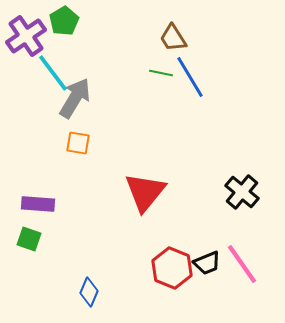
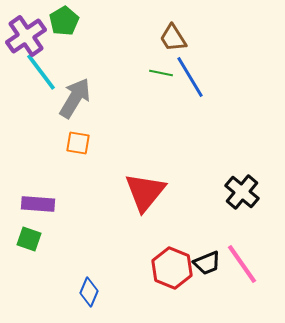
cyan line: moved 12 px left, 1 px up
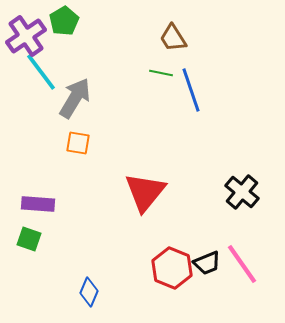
blue line: moved 1 px right, 13 px down; rotated 12 degrees clockwise
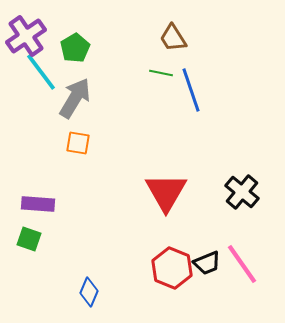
green pentagon: moved 11 px right, 27 px down
red triangle: moved 21 px right; rotated 9 degrees counterclockwise
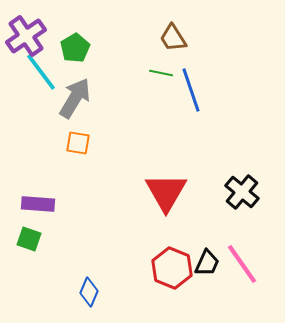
black trapezoid: rotated 44 degrees counterclockwise
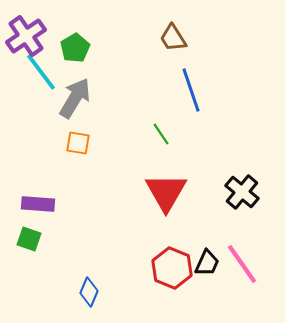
green line: moved 61 px down; rotated 45 degrees clockwise
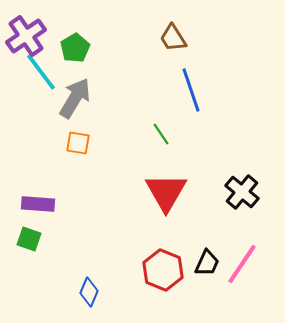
pink line: rotated 69 degrees clockwise
red hexagon: moved 9 px left, 2 px down
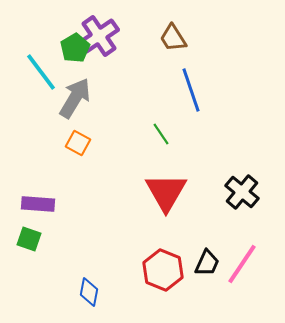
purple cross: moved 73 px right
orange square: rotated 20 degrees clockwise
blue diamond: rotated 12 degrees counterclockwise
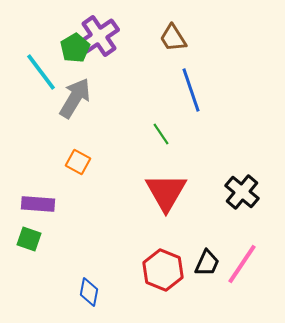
orange square: moved 19 px down
